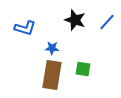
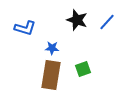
black star: moved 2 px right
green square: rotated 28 degrees counterclockwise
brown rectangle: moved 1 px left
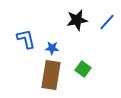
black star: rotated 30 degrees counterclockwise
blue L-shape: moved 1 px right, 11 px down; rotated 120 degrees counterclockwise
green square: rotated 35 degrees counterclockwise
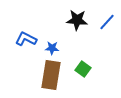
black star: rotated 15 degrees clockwise
blue L-shape: rotated 50 degrees counterclockwise
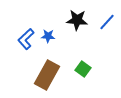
blue L-shape: rotated 70 degrees counterclockwise
blue star: moved 4 px left, 12 px up
brown rectangle: moved 4 px left; rotated 20 degrees clockwise
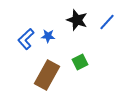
black star: rotated 15 degrees clockwise
green square: moved 3 px left, 7 px up; rotated 28 degrees clockwise
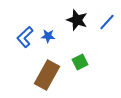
blue L-shape: moved 1 px left, 2 px up
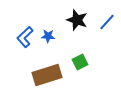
brown rectangle: rotated 44 degrees clockwise
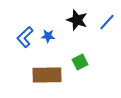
brown rectangle: rotated 16 degrees clockwise
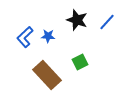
brown rectangle: rotated 48 degrees clockwise
